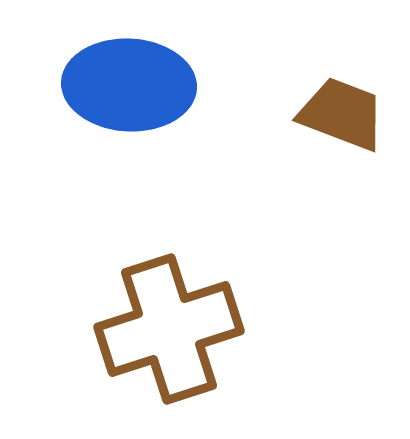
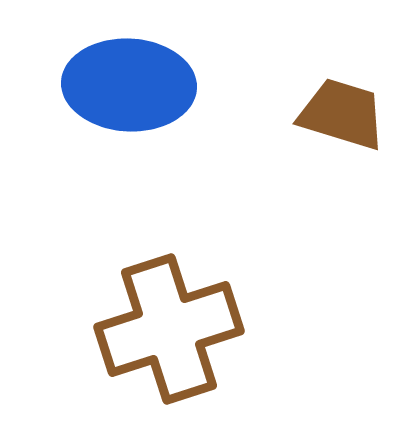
brown trapezoid: rotated 4 degrees counterclockwise
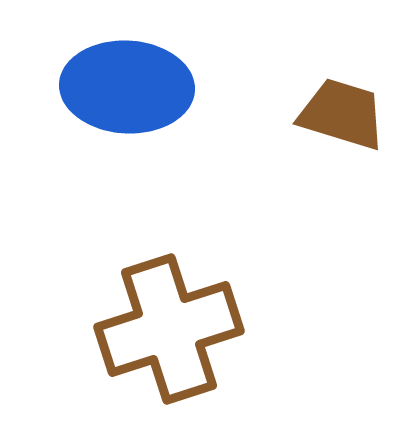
blue ellipse: moved 2 px left, 2 px down
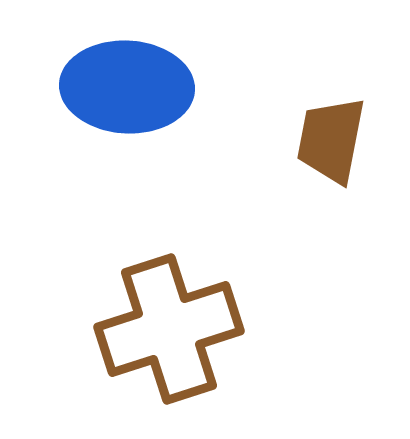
brown trapezoid: moved 11 px left, 26 px down; rotated 96 degrees counterclockwise
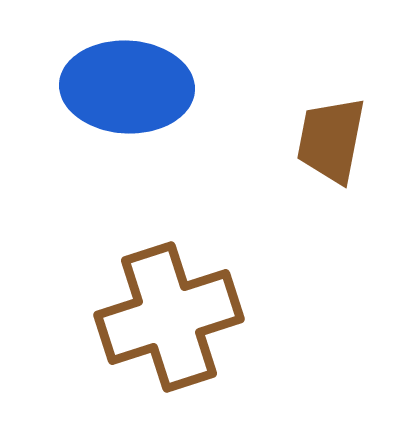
brown cross: moved 12 px up
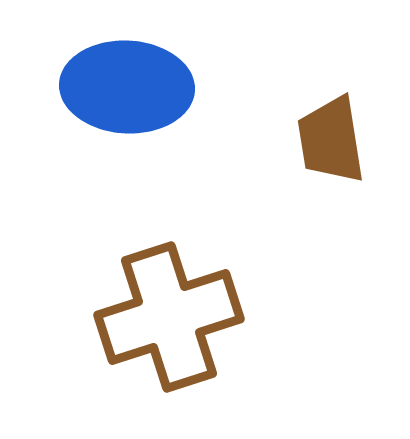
brown trapezoid: rotated 20 degrees counterclockwise
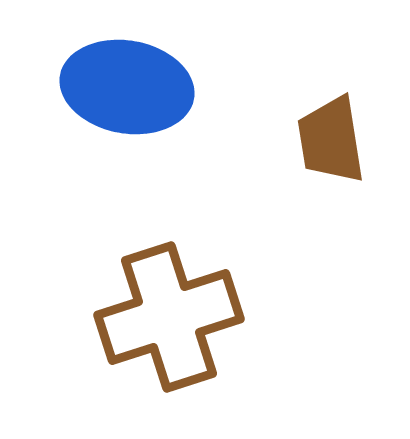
blue ellipse: rotated 7 degrees clockwise
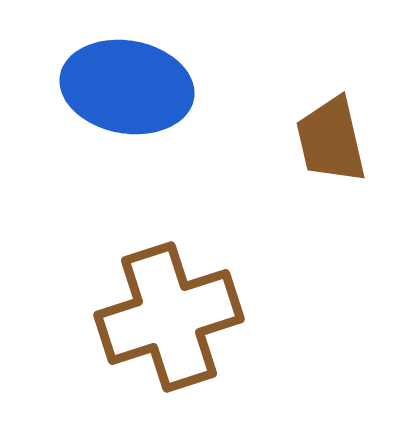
brown trapezoid: rotated 4 degrees counterclockwise
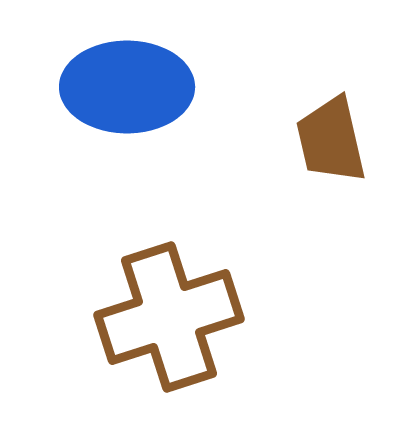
blue ellipse: rotated 10 degrees counterclockwise
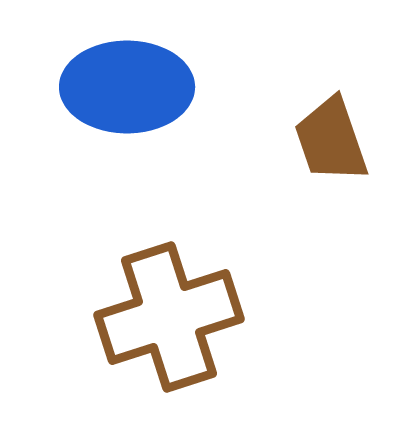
brown trapezoid: rotated 6 degrees counterclockwise
